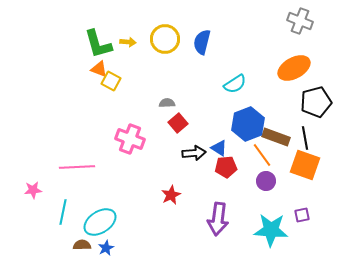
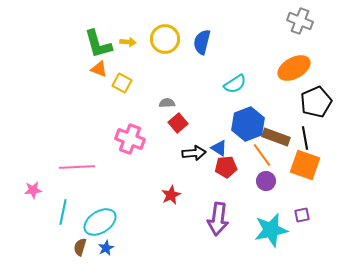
yellow square: moved 11 px right, 2 px down
black pentagon: rotated 8 degrees counterclockwise
cyan star: rotated 16 degrees counterclockwise
brown semicircle: moved 2 px left, 2 px down; rotated 72 degrees counterclockwise
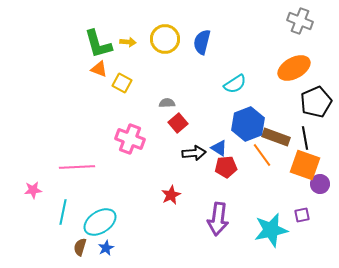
purple circle: moved 54 px right, 3 px down
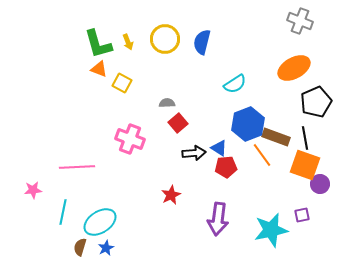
yellow arrow: rotated 63 degrees clockwise
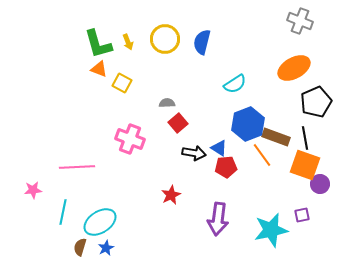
black arrow: rotated 15 degrees clockwise
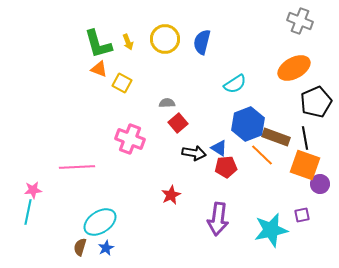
orange line: rotated 10 degrees counterclockwise
cyan line: moved 35 px left
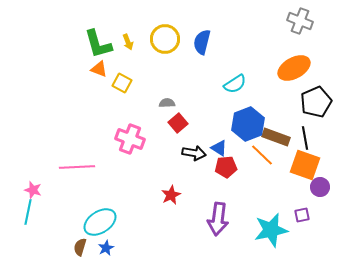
purple circle: moved 3 px down
pink star: rotated 24 degrees clockwise
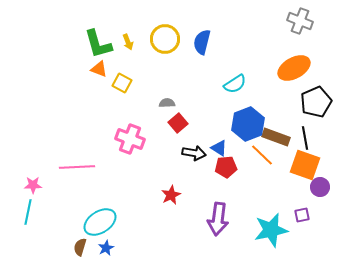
pink star: moved 5 px up; rotated 18 degrees counterclockwise
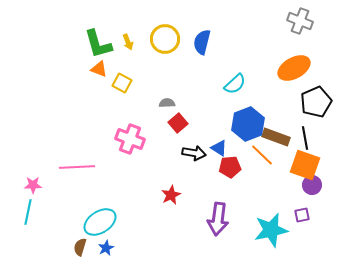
cyan semicircle: rotated 10 degrees counterclockwise
red pentagon: moved 4 px right
purple circle: moved 8 px left, 2 px up
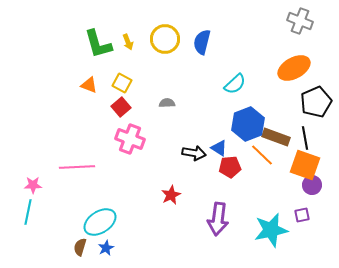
orange triangle: moved 10 px left, 16 px down
red square: moved 57 px left, 16 px up
